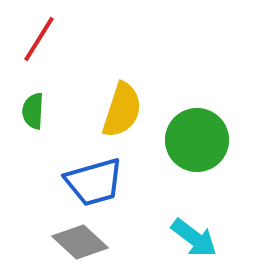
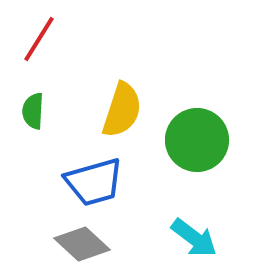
gray diamond: moved 2 px right, 2 px down
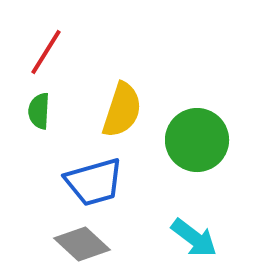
red line: moved 7 px right, 13 px down
green semicircle: moved 6 px right
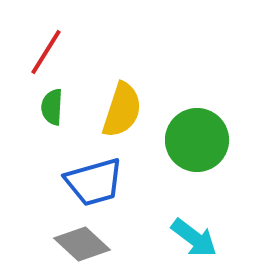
green semicircle: moved 13 px right, 4 px up
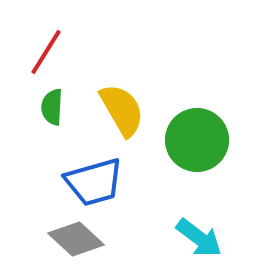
yellow semicircle: rotated 48 degrees counterclockwise
cyan arrow: moved 5 px right
gray diamond: moved 6 px left, 5 px up
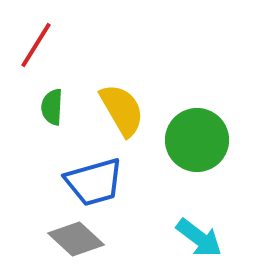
red line: moved 10 px left, 7 px up
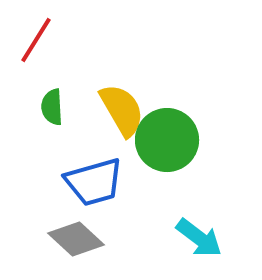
red line: moved 5 px up
green semicircle: rotated 6 degrees counterclockwise
green circle: moved 30 px left
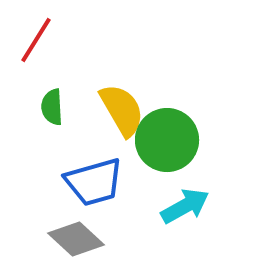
cyan arrow: moved 14 px left, 32 px up; rotated 66 degrees counterclockwise
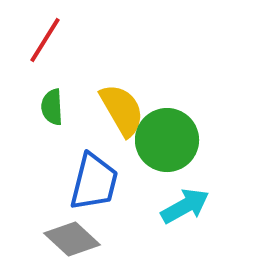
red line: moved 9 px right
blue trapezoid: rotated 60 degrees counterclockwise
gray diamond: moved 4 px left
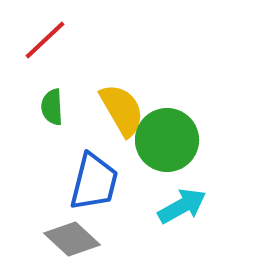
red line: rotated 15 degrees clockwise
cyan arrow: moved 3 px left
